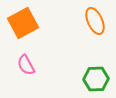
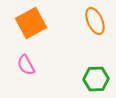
orange square: moved 8 px right
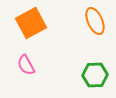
green hexagon: moved 1 px left, 4 px up
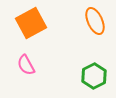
green hexagon: moved 1 px left, 1 px down; rotated 25 degrees counterclockwise
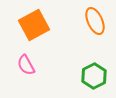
orange square: moved 3 px right, 2 px down
